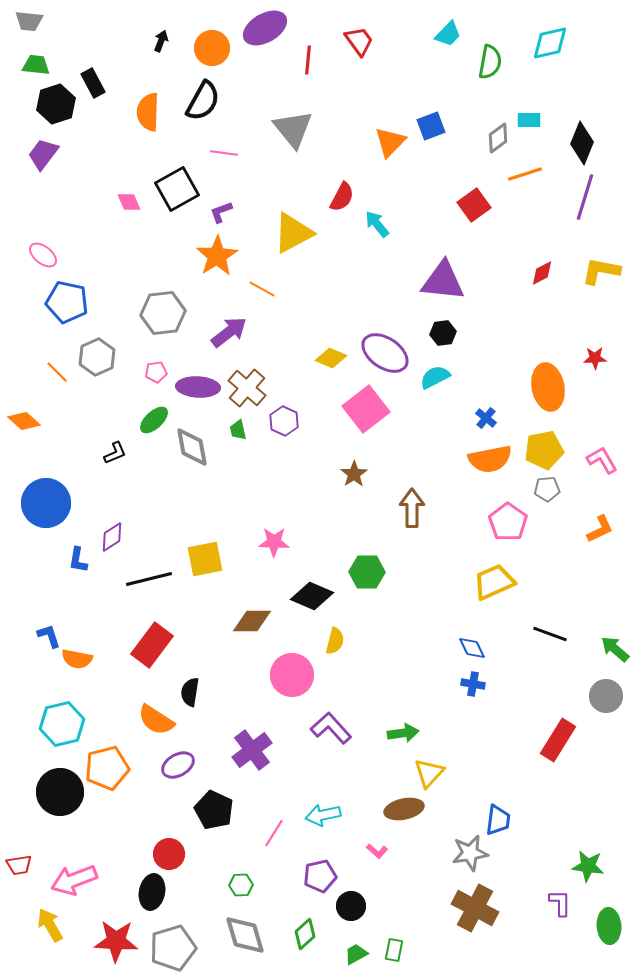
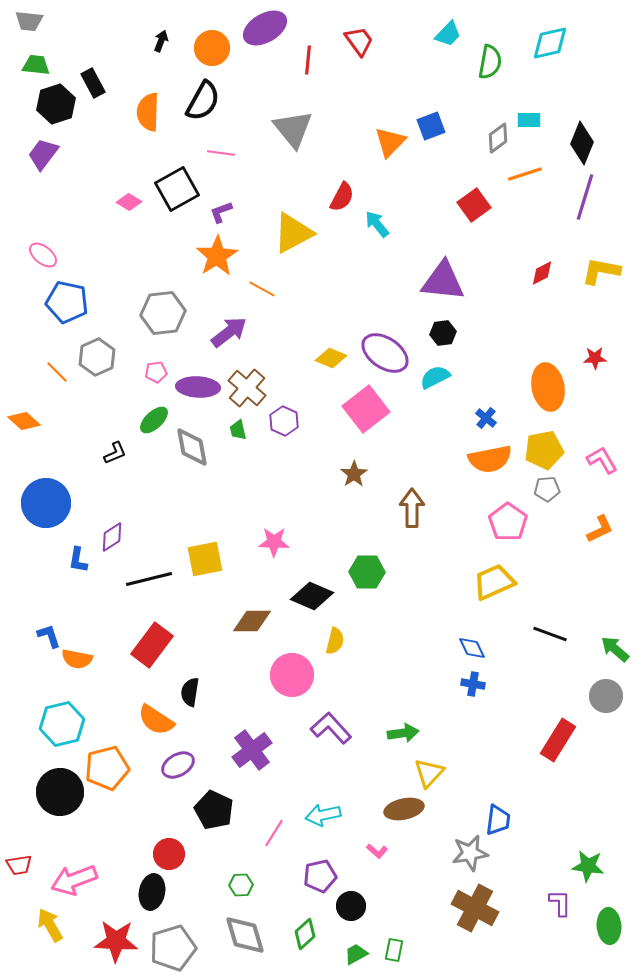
pink line at (224, 153): moved 3 px left
pink diamond at (129, 202): rotated 35 degrees counterclockwise
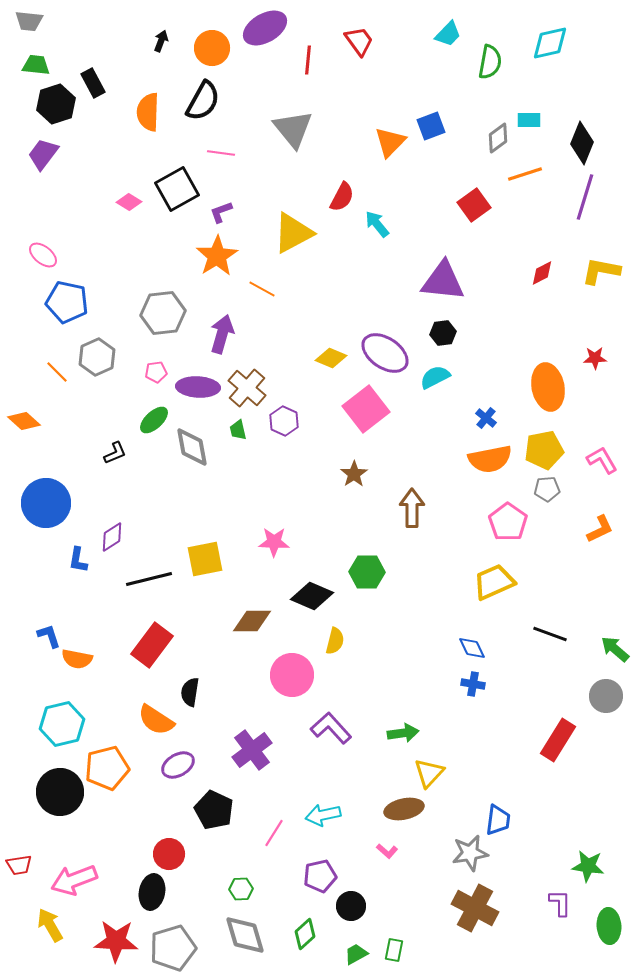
purple arrow at (229, 332): moved 7 px left, 2 px down; rotated 36 degrees counterclockwise
pink L-shape at (377, 851): moved 10 px right
green hexagon at (241, 885): moved 4 px down
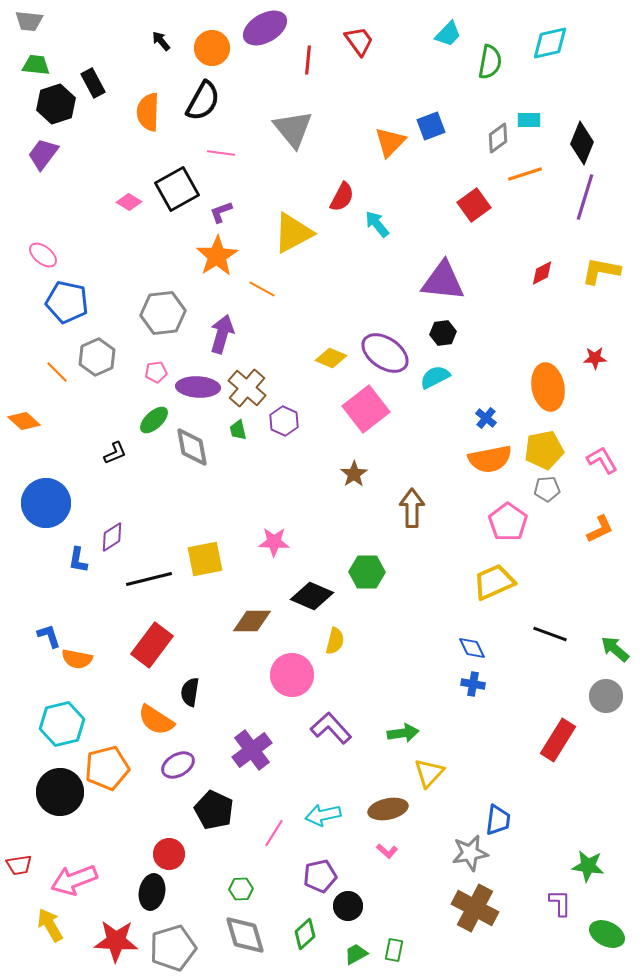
black arrow at (161, 41): rotated 60 degrees counterclockwise
brown ellipse at (404, 809): moved 16 px left
black circle at (351, 906): moved 3 px left
green ellipse at (609, 926): moved 2 px left, 8 px down; rotated 60 degrees counterclockwise
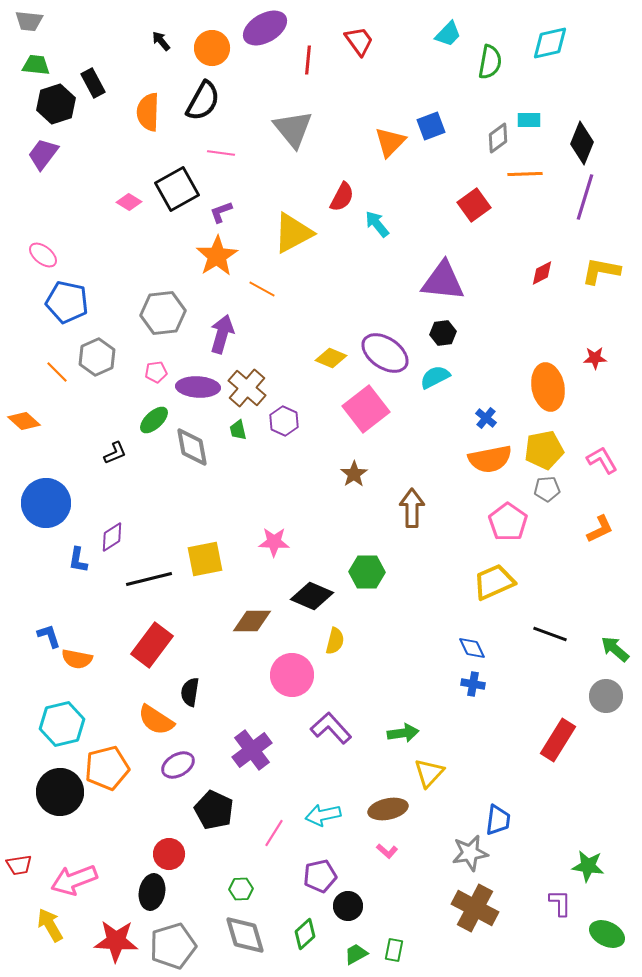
orange line at (525, 174): rotated 16 degrees clockwise
gray pentagon at (173, 948): moved 2 px up
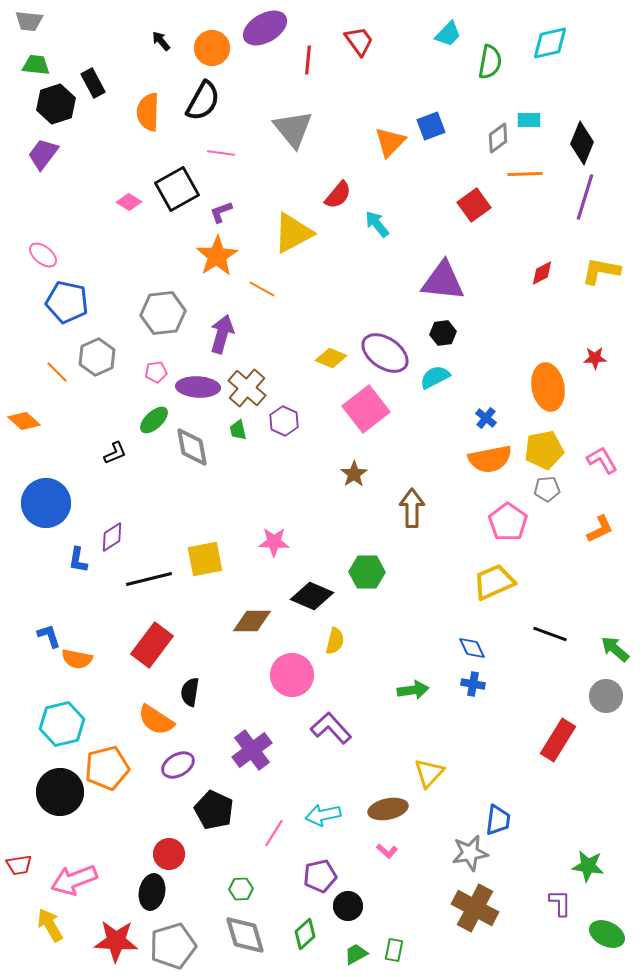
red semicircle at (342, 197): moved 4 px left, 2 px up; rotated 12 degrees clockwise
green arrow at (403, 733): moved 10 px right, 43 px up
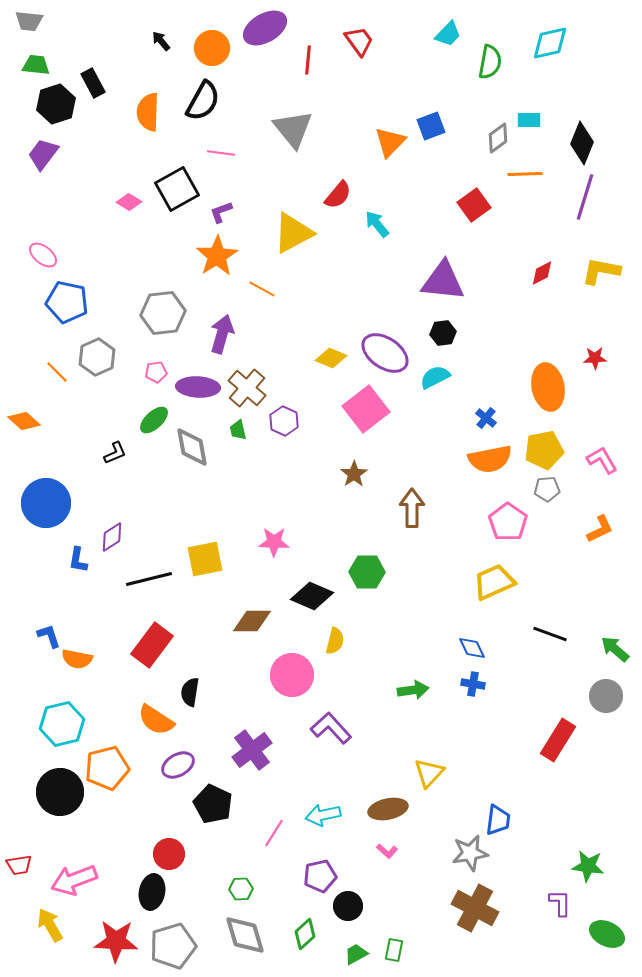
black pentagon at (214, 810): moved 1 px left, 6 px up
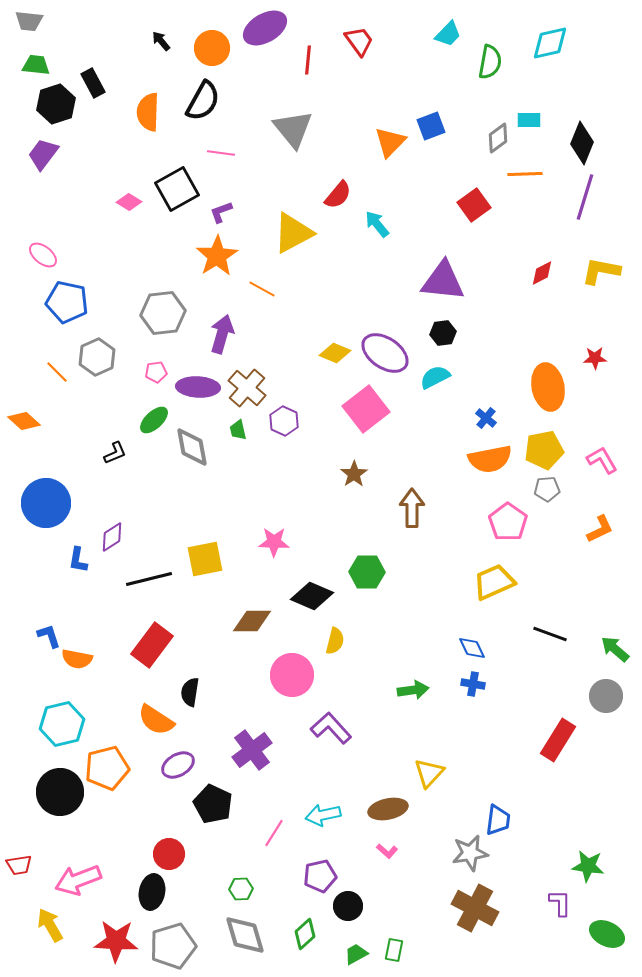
yellow diamond at (331, 358): moved 4 px right, 5 px up
pink arrow at (74, 880): moved 4 px right
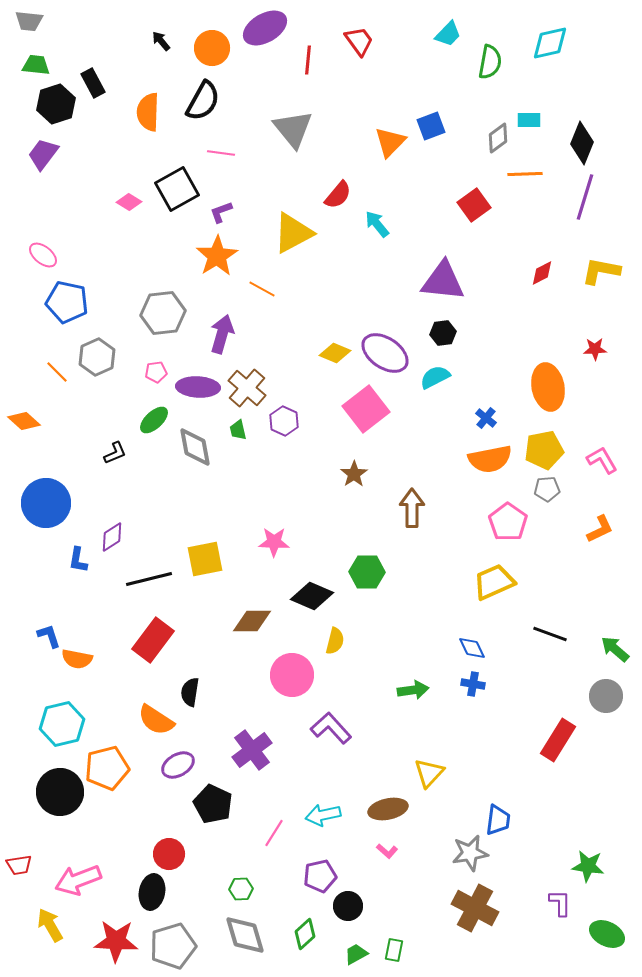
red star at (595, 358): moved 9 px up
gray diamond at (192, 447): moved 3 px right
red rectangle at (152, 645): moved 1 px right, 5 px up
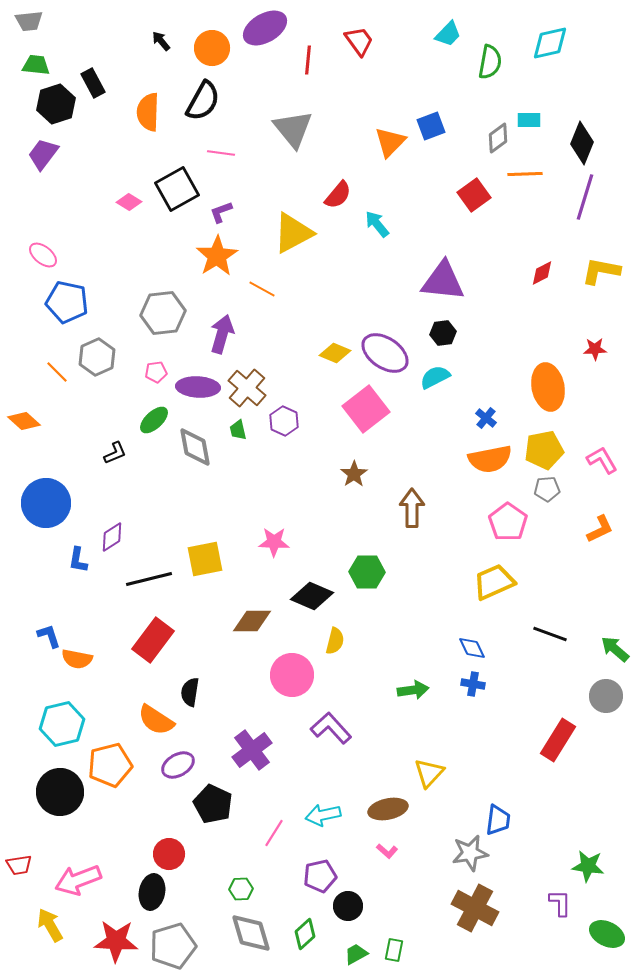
gray trapezoid at (29, 21): rotated 12 degrees counterclockwise
red square at (474, 205): moved 10 px up
orange pentagon at (107, 768): moved 3 px right, 3 px up
gray diamond at (245, 935): moved 6 px right, 2 px up
